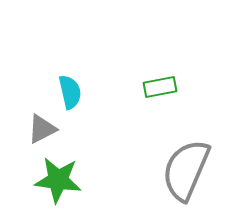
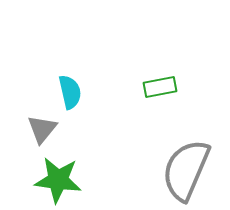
gray triangle: rotated 24 degrees counterclockwise
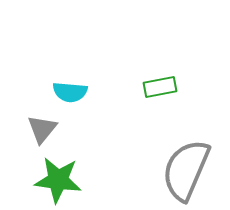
cyan semicircle: rotated 108 degrees clockwise
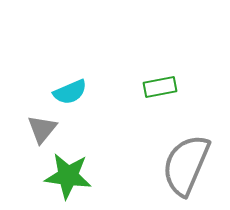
cyan semicircle: rotated 28 degrees counterclockwise
gray semicircle: moved 5 px up
green star: moved 10 px right, 4 px up
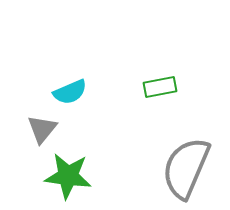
gray semicircle: moved 3 px down
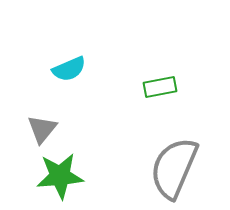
cyan semicircle: moved 1 px left, 23 px up
gray semicircle: moved 12 px left
green star: moved 8 px left; rotated 12 degrees counterclockwise
